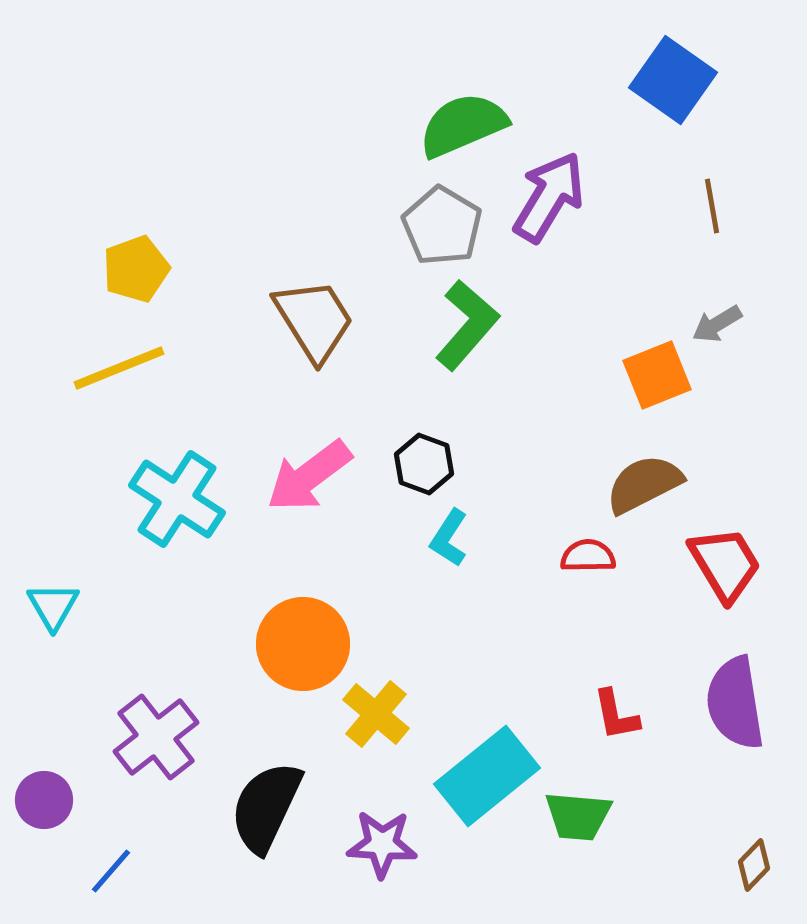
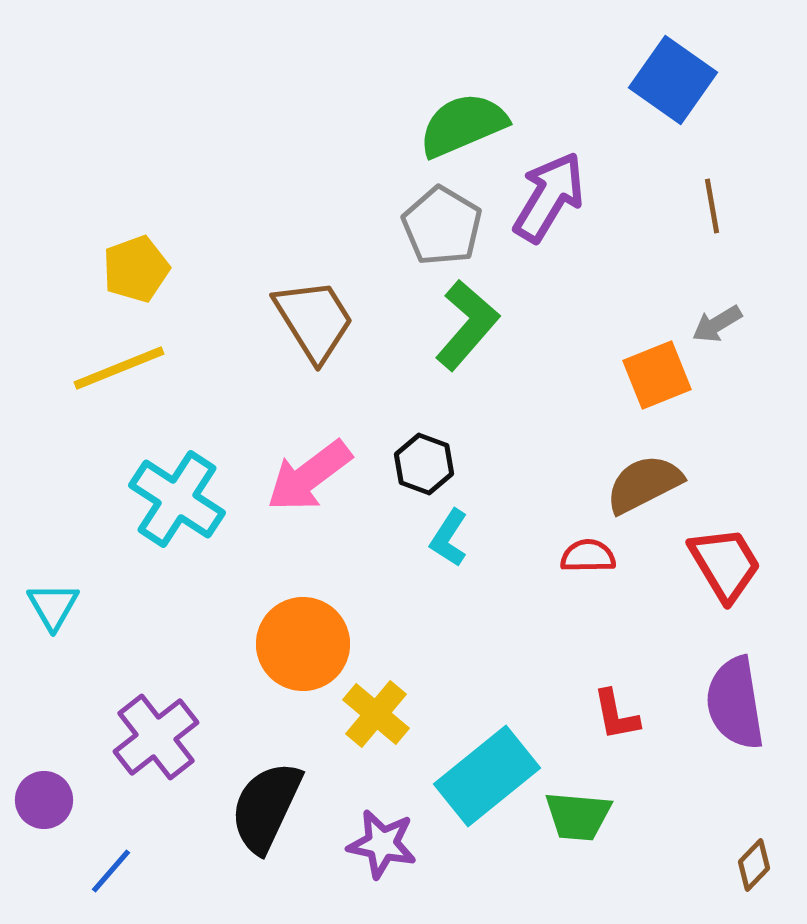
purple star: rotated 8 degrees clockwise
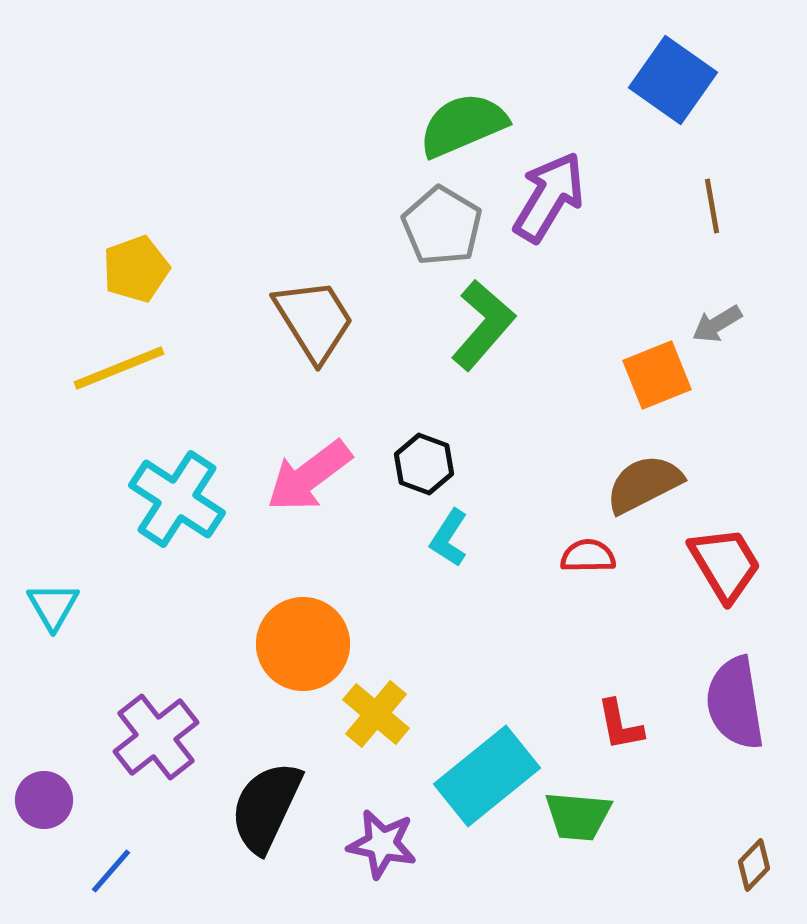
green L-shape: moved 16 px right
red L-shape: moved 4 px right, 10 px down
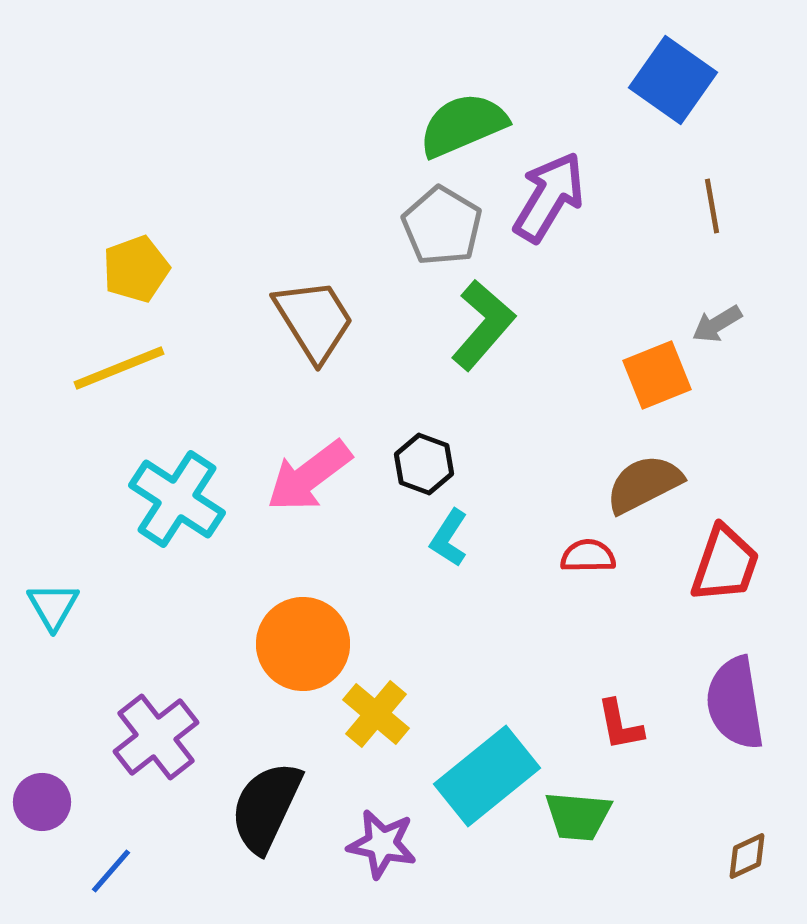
red trapezoid: rotated 50 degrees clockwise
purple circle: moved 2 px left, 2 px down
brown diamond: moved 7 px left, 9 px up; rotated 21 degrees clockwise
